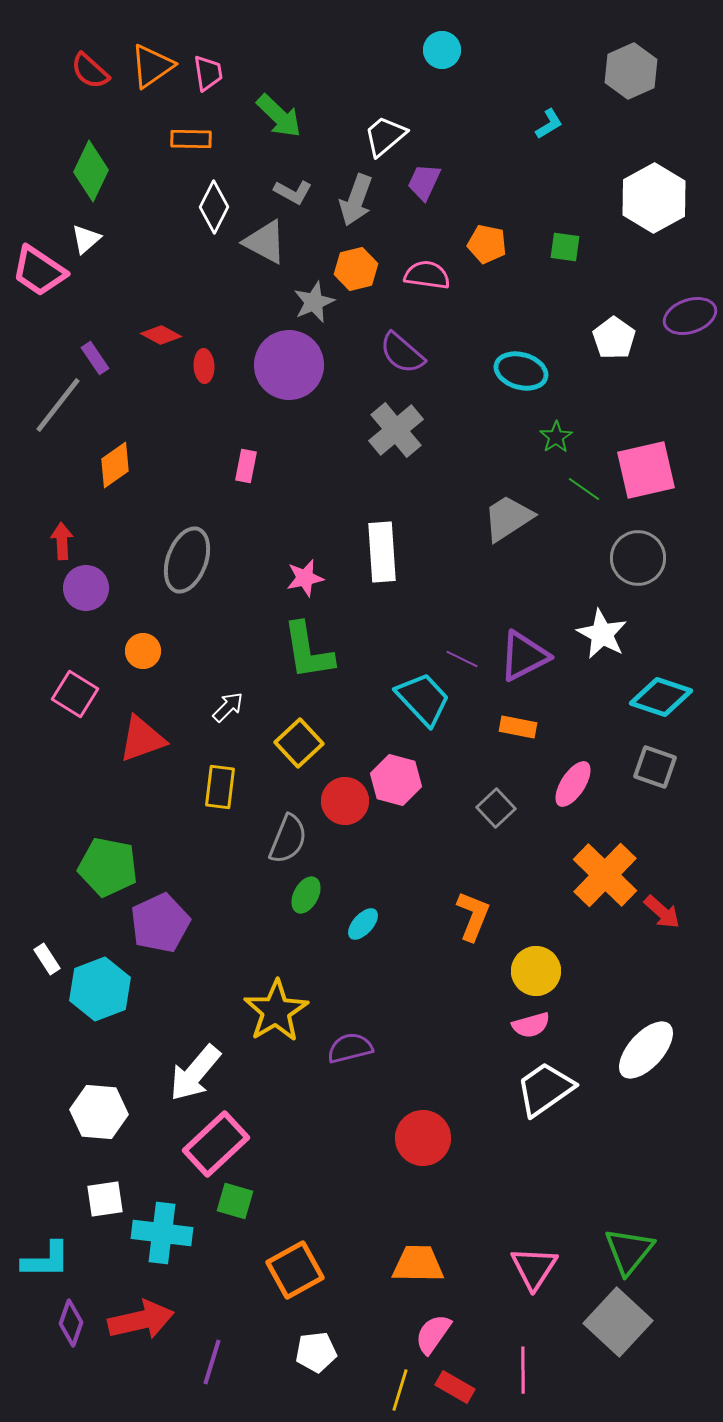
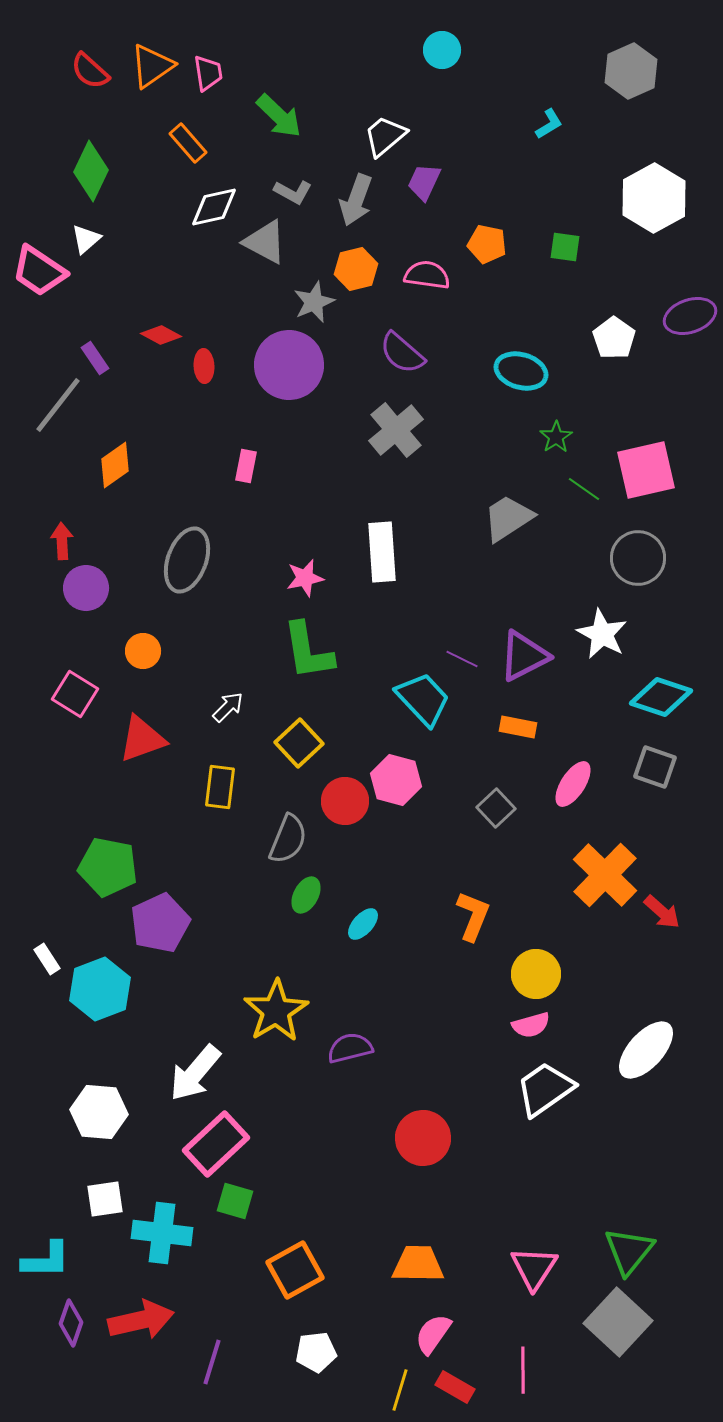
orange rectangle at (191, 139): moved 3 px left, 4 px down; rotated 48 degrees clockwise
white diamond at (214, 207): rotated 51 degrees clockwise
yellow circle at (536, 971): moved 3 px down
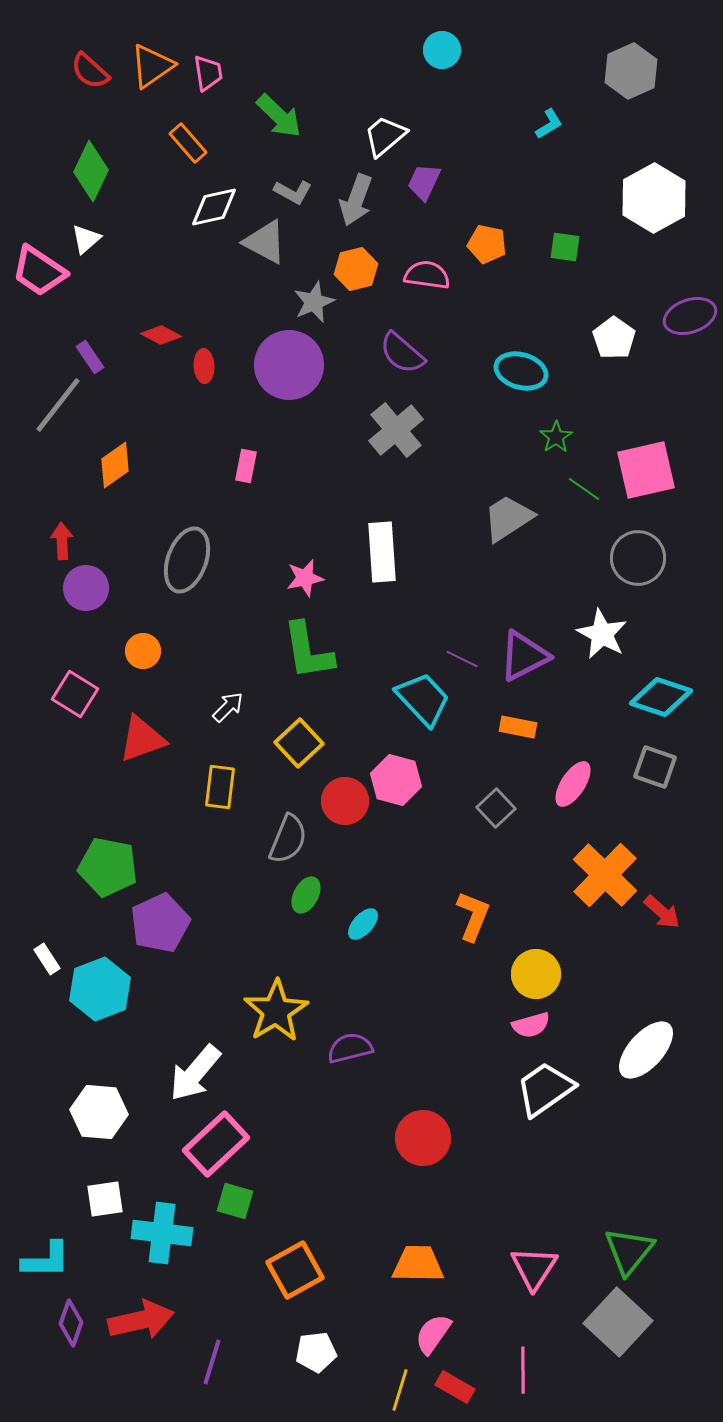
purple rectangle at (95, 358): moved 5 px left, 1 px up
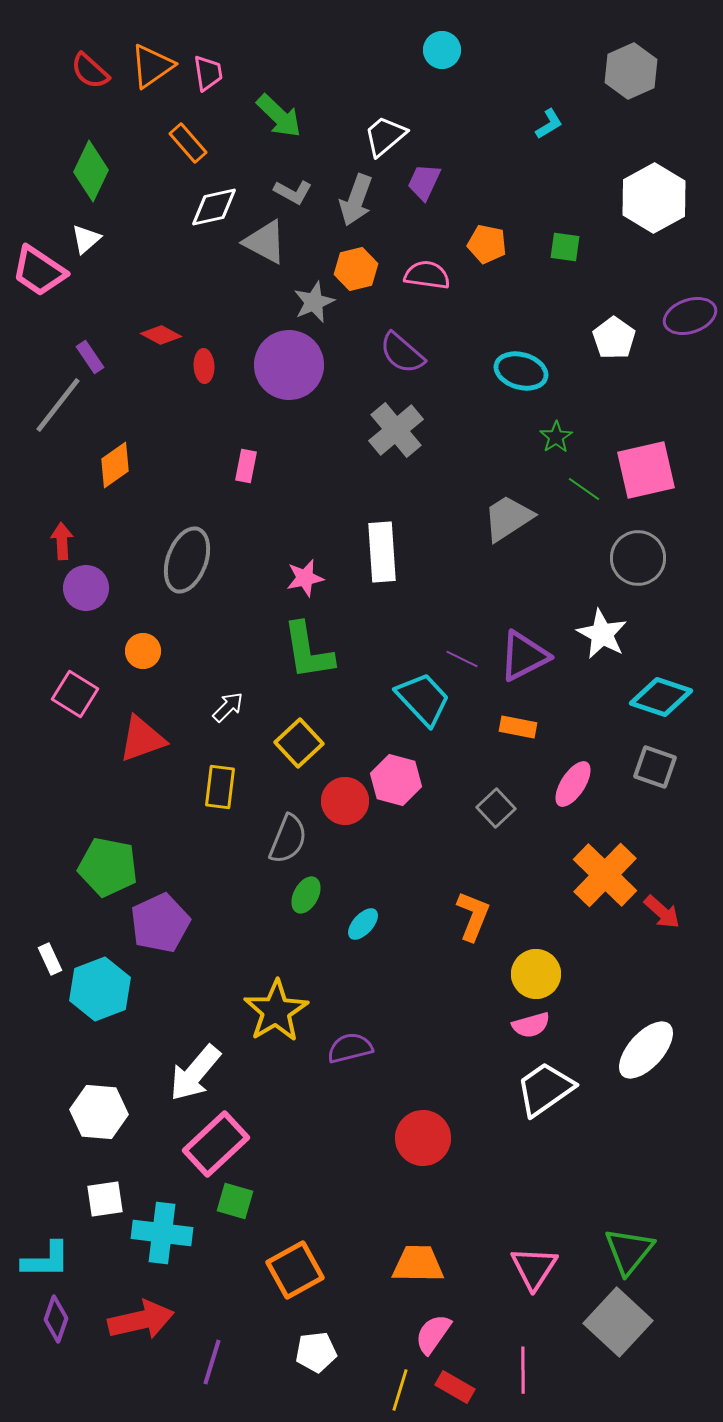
white rectangle at (47, 959): moved 3 px right; rotated 8 degrees clockwise
purple diamond at (71, 1323): moved 15 px left, 4 px up
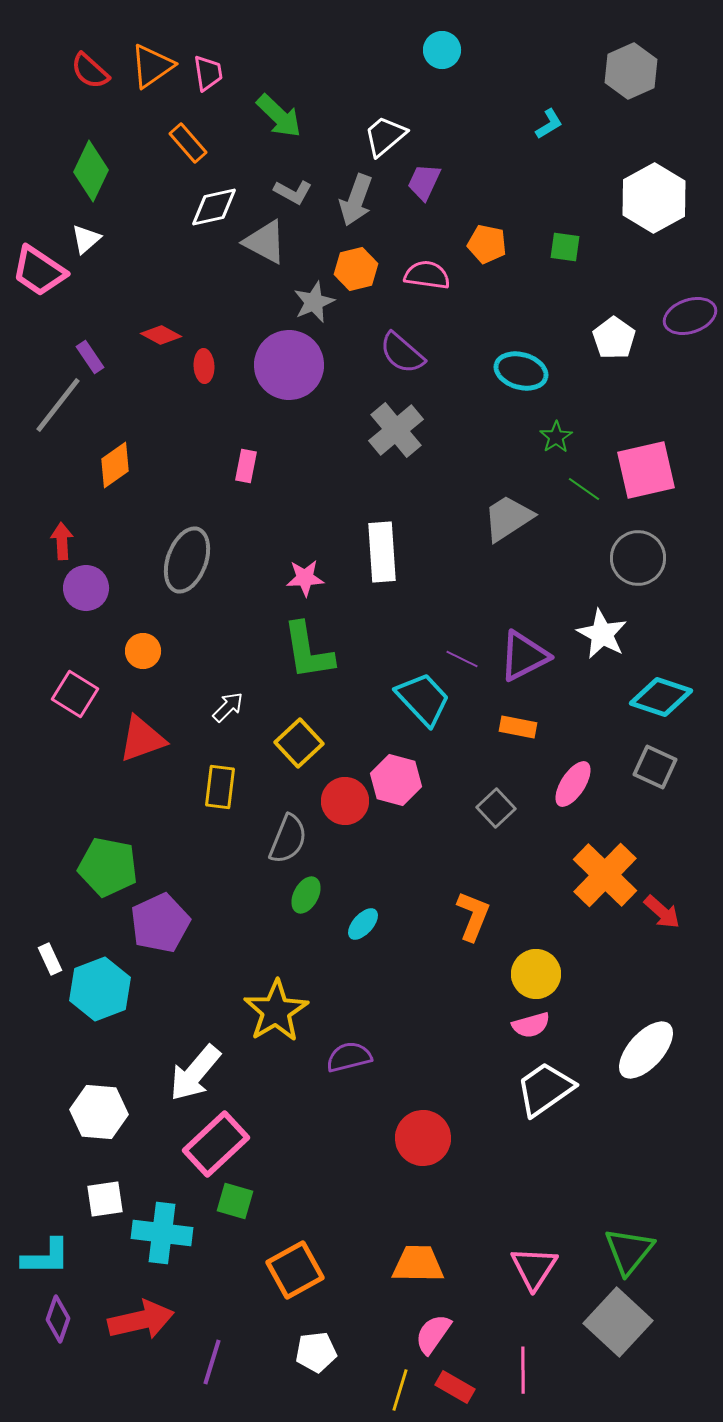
pink star at (305, 578): rotated 9 degrees clockwise
gray square at (655, 767): rotated 6 degrees clockwise
purple semicircle at (350, 1048): moved 1 px left, 9 px down
cyan L-shape at (46, 1260): moved 3 px up
purple diamond at (56, 1319): moved 2 px right
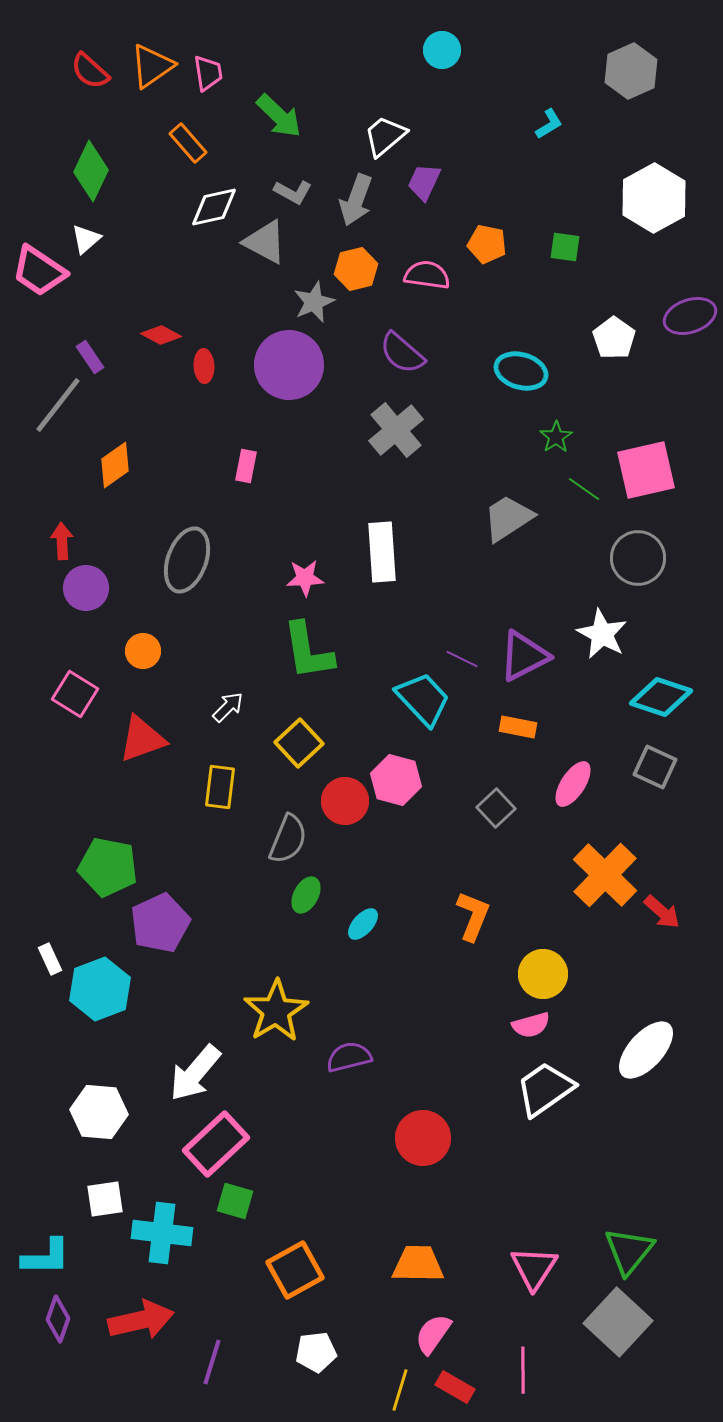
yellow circle at (536, 974): moved 7 px right
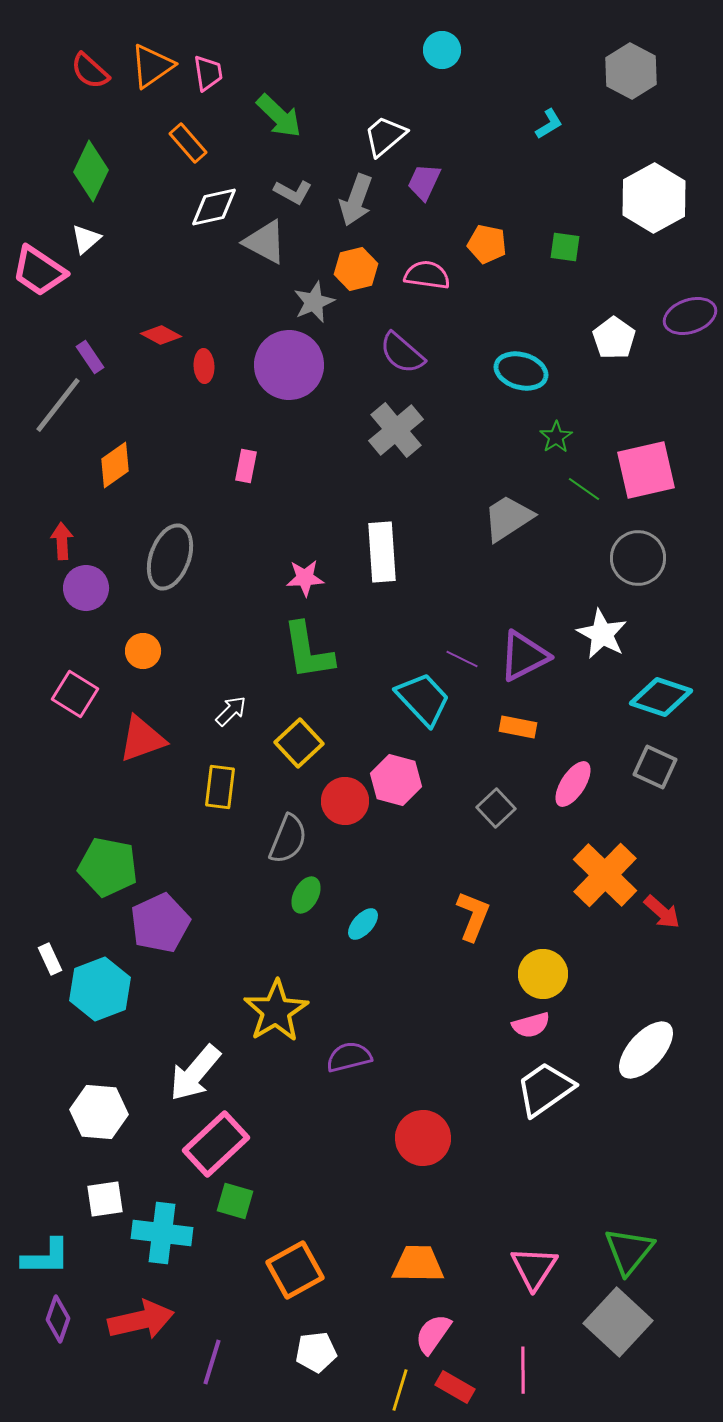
gray hexagon at (631, 71): rotated 8 degrees counterclockwise
gray ellipse at (187, 560): moved 17 px left, 3 px up
white arrow at (228, 707): moved 3 px right, 4 px down
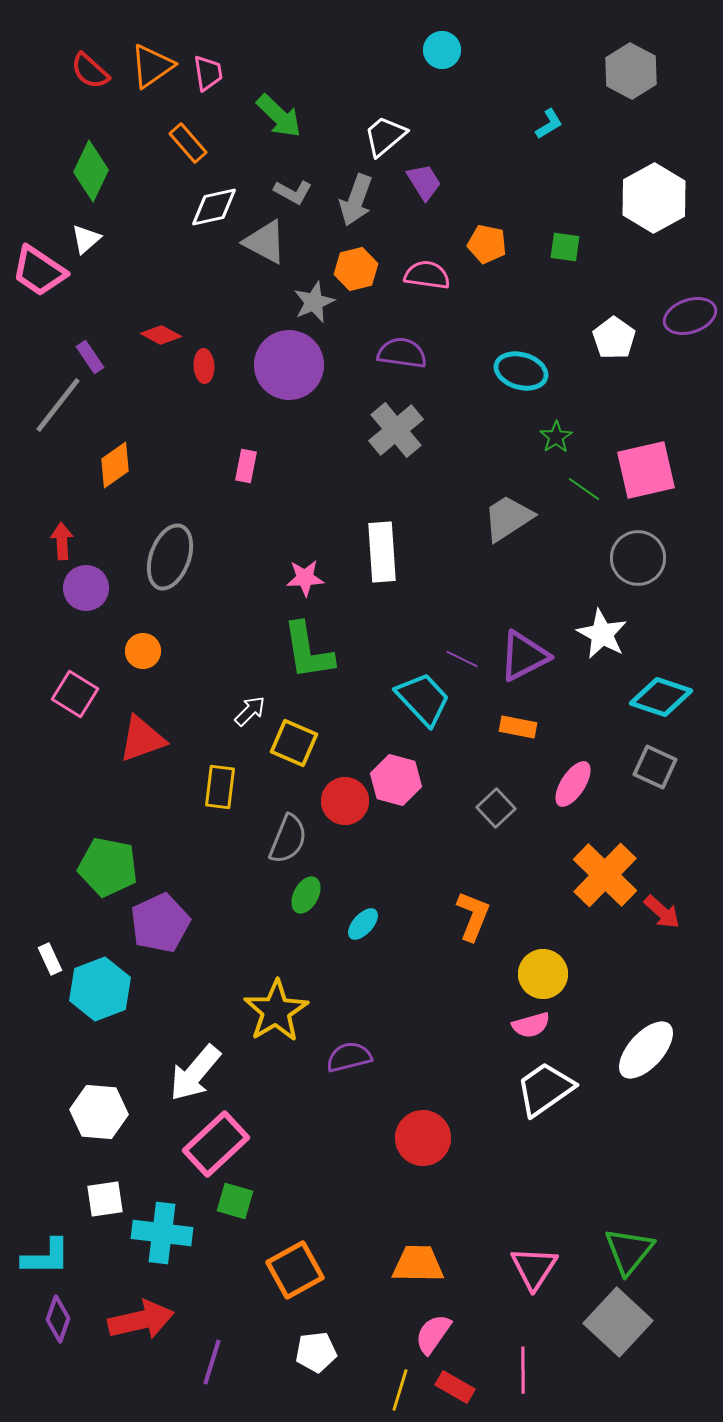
purple trapezoid at (424, 182): rotated 123 degrees clockwise
purple semicircle at (402, 353): rotated 147 degrees clockwise
white arrow at (231, 711): moved 19 px right
yellow square at (299, 743): moved 5 px left; rotated 24 degrees counterclockwise
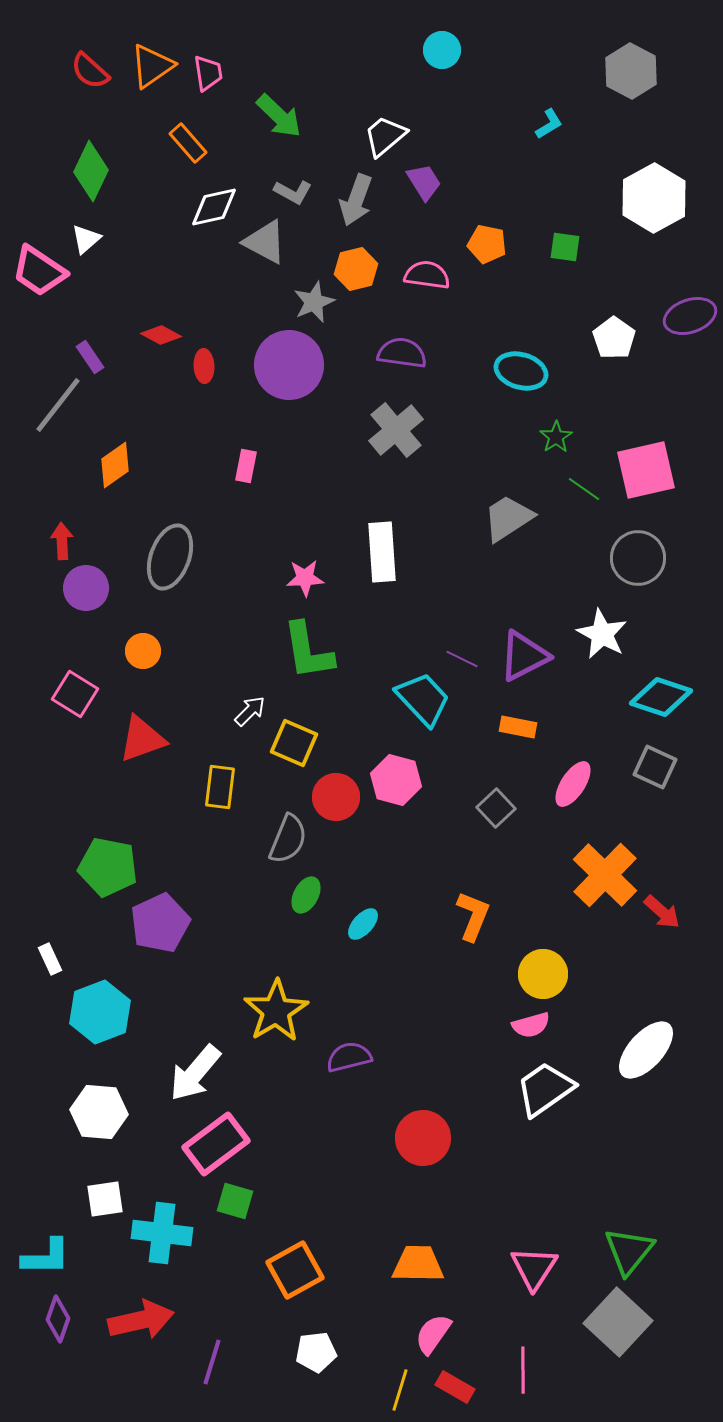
red circle at (345, 801): moved 9 px left, 4 px up
cyan hexagon at (100, 989): moved 23 px down
pink rectangle at (216, 1144): rotated 6 degrees clockwise
